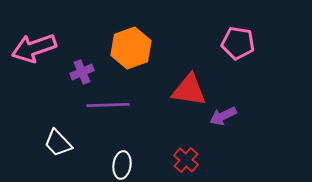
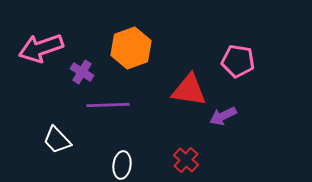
pink pentagon: moved 18 px down
pink arrow: moved 7 px right
purple cross: rotated 35 degrees counterclockwise
white trapezoid: moved 1 px left, 3 px up
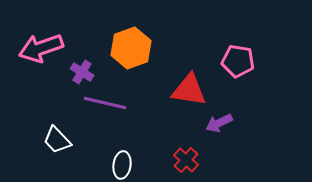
purple line: moved 3 px left, 2 px up; rotated 15 degrees clockwise
purple arrow: moved 4 px left, 7 px down
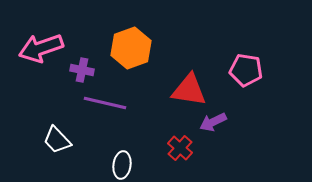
pink pentagon: moved 8 px right, 9 px down
purple cross: moved 2 px up; rotated 20 degrees counterclockwise
purple arrow: moved 6 px left, 1 px up
red cross: moved 6 px left, 12 px up
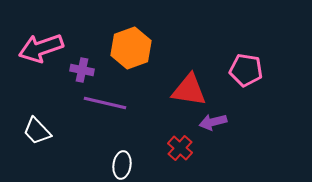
purple arrow: rotated 12 degrees clockwise
white trapezoid: moved 20 px left, 9 px up
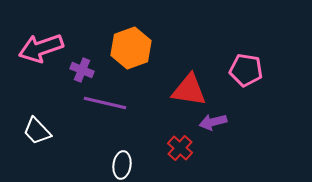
purple cross: rotated 10 degrees clockwise
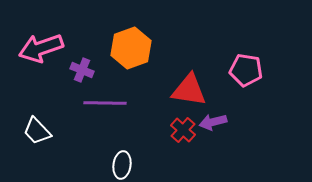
purple line: rotated 12 degrees counterclockwise
red cross: moved 3 px right, 18 px up
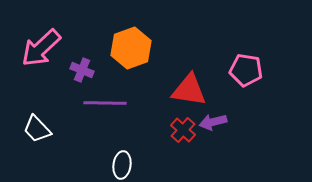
pink arrow: rotated 24 degrees counterclockwise
white trapezoid: moved 2 px up
